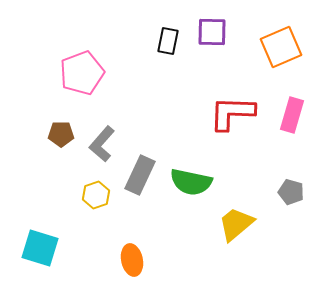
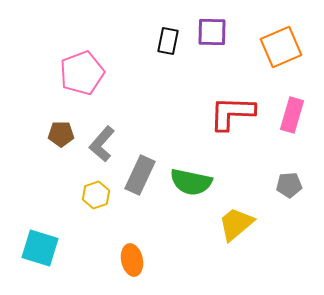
gray pentagon: moved 2 px left, 7 px up; rotated 20 degrees counterclockwise
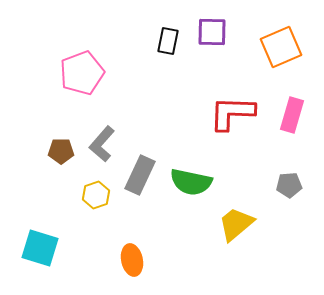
brown pentagon: moved 17 px down
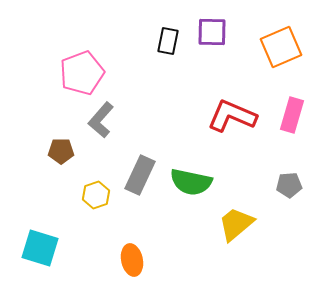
red L-shape: moved 3 px down; rotated 21 degrees clockwise
gray L-shape: moved 1 px left, 24 px up
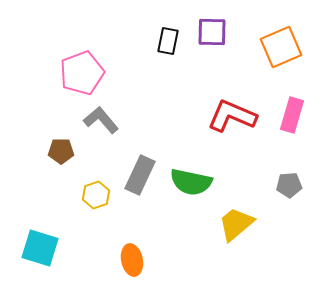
gray L-shape: rotated 99 degrees clockwise
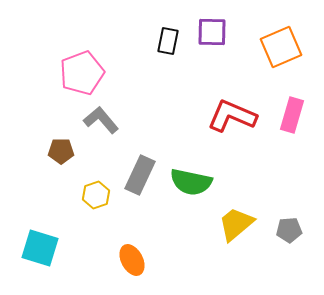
gray pentagon: moved 45 px down
orange ellipse: rotated 16 degrees counterclockwise
